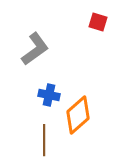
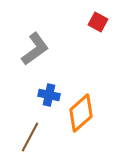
red square: rotated 12 degrees clockwise
orange diamond: moved 3 px right, 2 px up
brown line: moved 14 px left, 3 px up; rotated 28 degrees clockwise
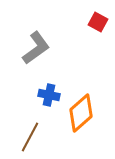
gray L-shape: moved 1 px right, 1 px up
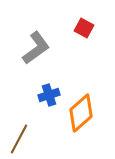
red square: moved 14 px left, 6 px down
blue cross: rotated 30 degrees counterclockwise
brown line: moved 11 px left, 2 px down
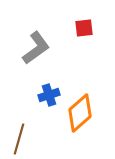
red square: rotated 36 degrees counterclockwise
orange diamond: moved 1 px left
brown line: rotated 12 degrees counterclockwise
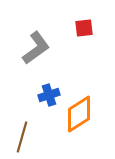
orange diamond: moved 1 px left, 1 px down; rotated 9 degrees clockwise
brown line: moved 3 px right, 2 px up
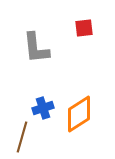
gray L-shape: rotated 120 degrees clockwise
blue cross: moved 6 px left, 13 px down
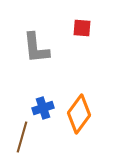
red square: moved 2 px left; rotated 12 degrees clockwise
orange diamond: rotated 21 degrees counterclockwise
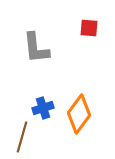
red square: moved 7 px right
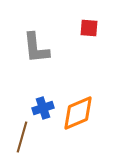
orange diamond: moved 1 px left, 1 px up; rotated 30 degrees clockwise
